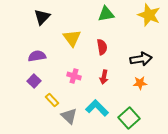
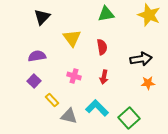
orange star: moved 8 px right
gray triangle: rotated 30 degrees counterclockwise
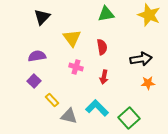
pink cross: moved 2 px right, 9 px up
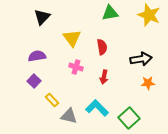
green triangle: moved 4 px right, 1 px up
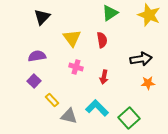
green triangle: rotated 24 degrees counterclockwise
red semicircle: moved 7 px up
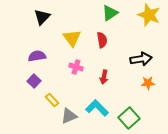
gray triangle: rotated 36 degrees counterclockwise
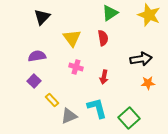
red semicircle: moved 1 px right, 2 px up
cyan L-shape: rotated 30 degrees clockwise
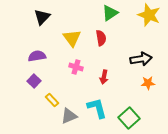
red semicircle: moved 2 px left
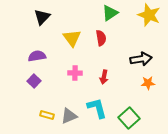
pink cross: moved 1 px left, 6 px down; rotated 16 degrees counterclockwise
yellow rectangle: moved 5 px left, 15 px down; rotated 32 degrees counterclockwise
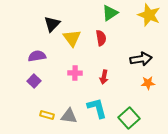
black triangle: moved 10 px right, 7 px down
gray triangle: rotated 30 degrees clockwise
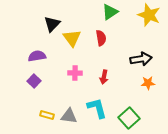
green triangle: moved 1 px up
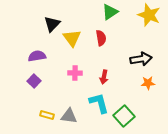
cyan L-shape: moved 2 px right, 5 px up
green square: moved 5 px left, 2 px up
